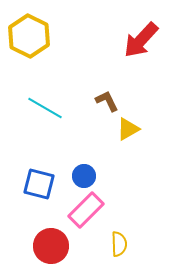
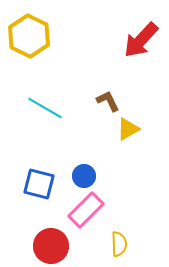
brown L-shape: moved 1 px right
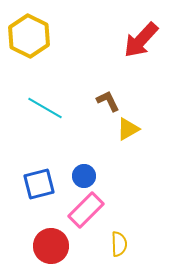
blue square: rotated 28 degrees counterclockwise
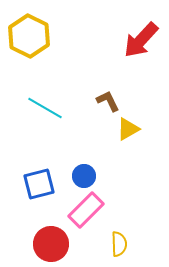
red circle: moved 2 px up
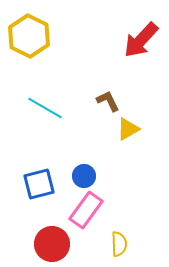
pink rectangle: rotated 9 degrees counterclockwise
red circle: moved 1 px right
